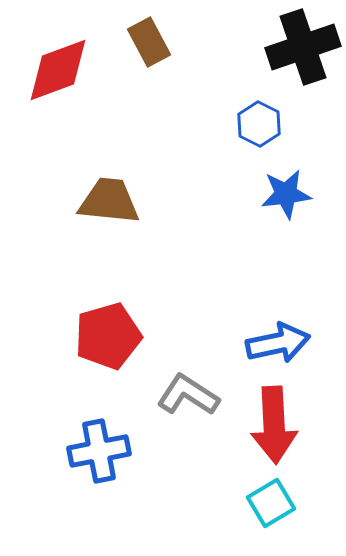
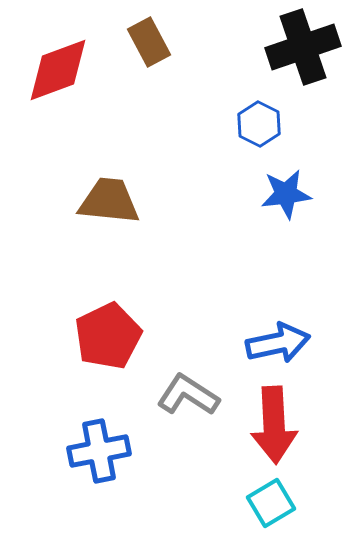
red pentagon: rotated 10 degrees counterclockwise
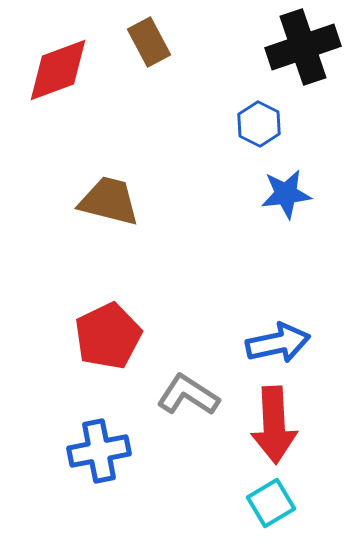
brown trapezoid: rotated 8 degrees clockwise
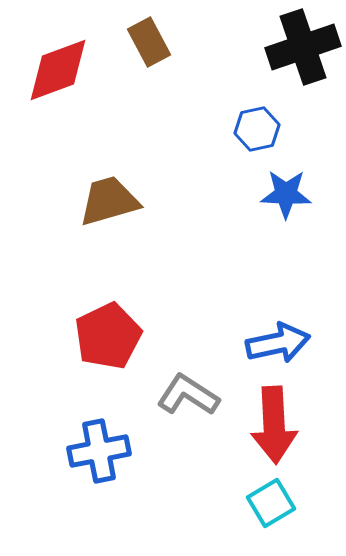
blue hexagon: moved 2 px left, 5 px down; rotated 21 degrees clockwise
blue star: rotated 9 degrees clockwise
brown trapezoid: rotated 30 degrees counterclockwise
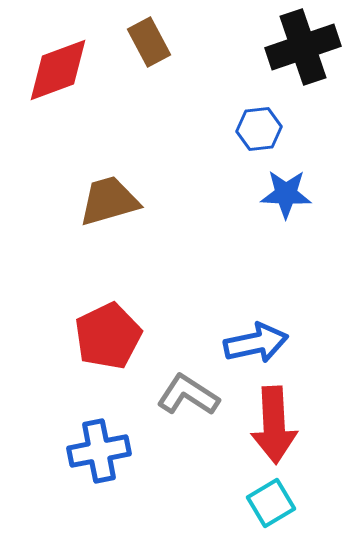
blue hexagon: moved 2 px right; rotated 6 degrees clockwise
blue arrow: moved 22 px left
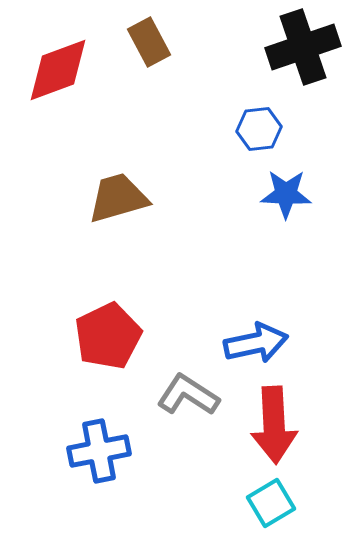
brown trapezoid: moved 9 px right, 3 px up
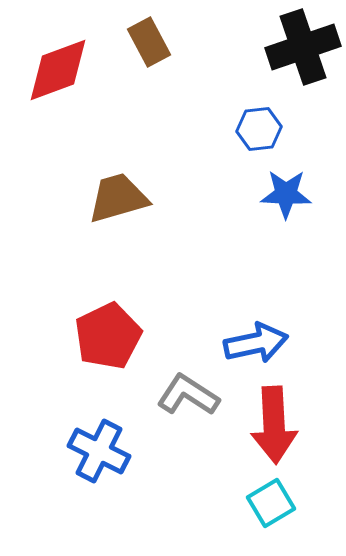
blue cross: rotated 38 degrees clockwise
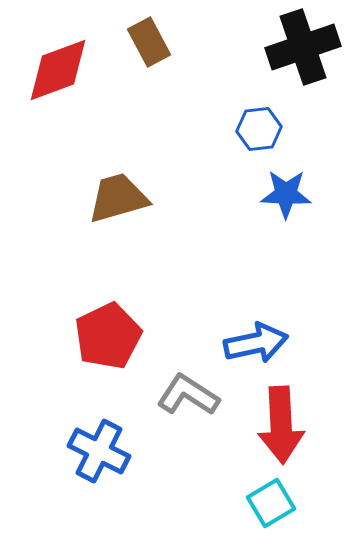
red arrow: moved 7 px right
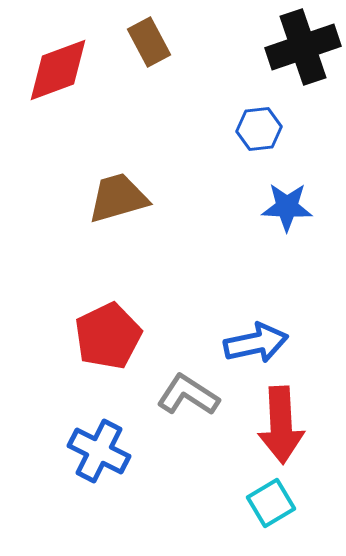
blue star: moved 1 px right, 13 px down
